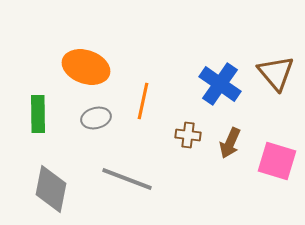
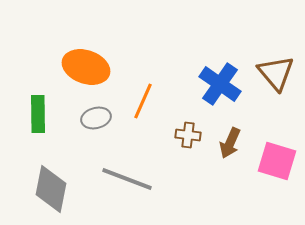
orange line: rotated 12 degrees clockwise
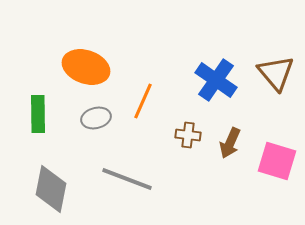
blue cross: moved 4 px left, 4 px up
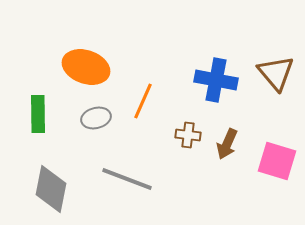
blue cross: rotated 24 degrees counterclockwise
brown arrow: moved 3 px left, 1 px down
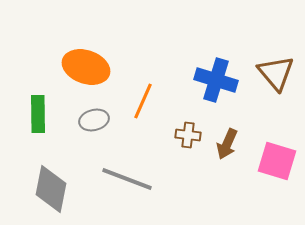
blue cross: rotated 6 degrees clockwise
gray ellipse: moved 2 px left, 2 px down
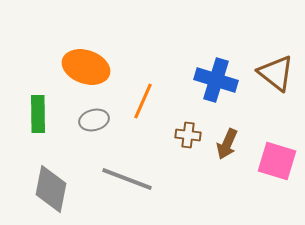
brown triangle: rotated 12 degrees counterclockwise
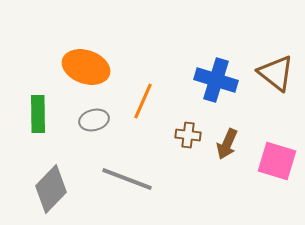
gray diamond: rotated 33 degrees clockwise
